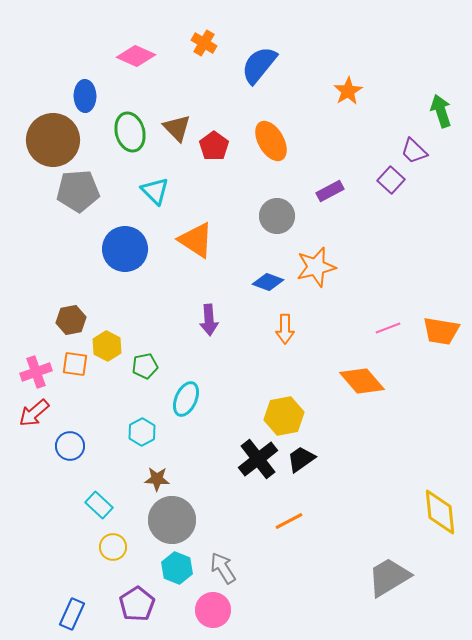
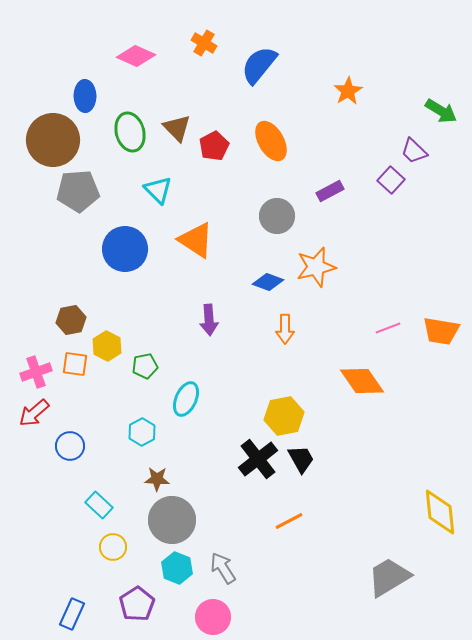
green arrow at (441, 111): rotated 140 degrees clockwise
red pentagon at (214, 146): rotated 8 degrees clockwise
cyan triangle at (155, 191): moved 3 px right, 1 px up
orange diamond at (362, 381): rotated 6 degrees clockwise
black trapezoid at (301, 459): rotated 96 degrees clockwise
pink circle at (213, 610): moved 7 px down
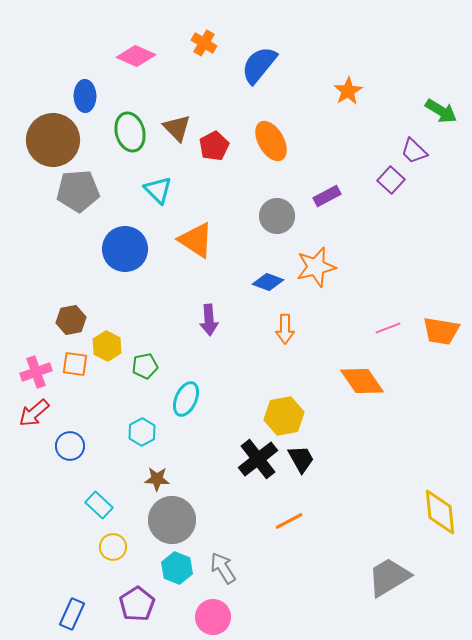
purple rectangle at (330, 191): moved 3 px left, 5 px down
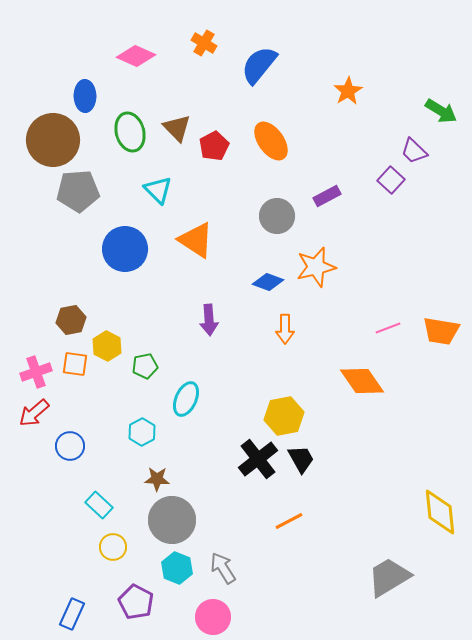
orange ellipse at (271, 141): rotated 6 degrees counterclockwise
purple pentagon at (137, 604): moved 1 px left, 2 px up; rotated 12 degrees counterclockwise
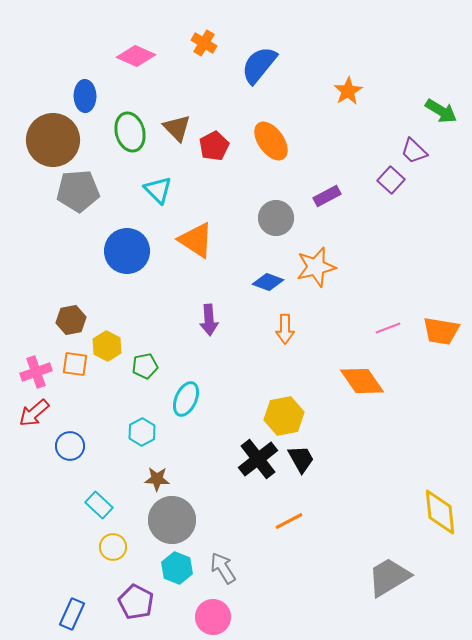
gray circle at (277, 216): moved 1 px left, 2 px down
blue circle at (125, 249): moved 2 px right, 2 px down
